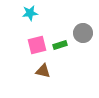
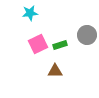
gray circle: moved 4 px right, 2 px down
pink square: moved 1 px right, 1 px up; rotated 12 degrees counterclockwise
brown triangle: moved 12 px right; rotated 14 degrees counterclockwise
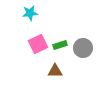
gray circle: moved 4 px left, 13 px down
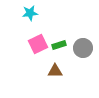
green rectangle: moved 1 px left
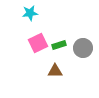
pink square: moved 1 px up
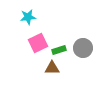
cyan star: moved 2 px left, 4 px down
green rectangle: moved 5 px down
brown triangle: moved 3 px left, 3 px up
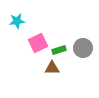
cyan star: moved 11 px left, 4 px down
